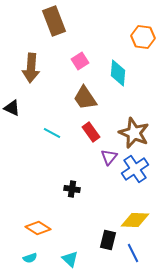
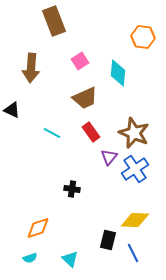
brown trapezoid: rotated 80 degrees counterclockwise
black triangle: moved 2 px down
orange diamond: rotated 50 degrees counterclockwise
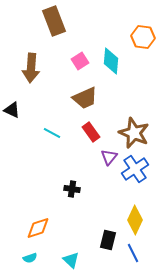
cyan diamond: moved 7 px left, 12 px up
yellow diamond: rotated 68 degrees counterclockwise
cyan triangle: moved 1 px right, 1 px down
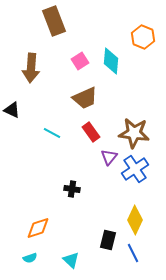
orange hexagon: rotated 15 degrees clockwise
brown star: rotated 16 degrees counterclockwise
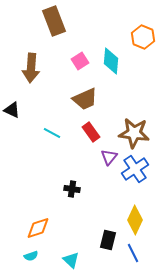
brown trapezoid: moved 1 px down
cyan semicircle: moved 1 px right, 2 px up
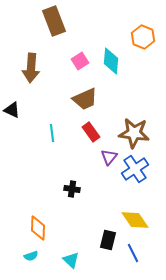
cyan line: rotated 54 degrees clockwise
yellow diamond: rotated 60 degrees counterclockwise
orange diamond: rotated 70 degrees counterclockwise
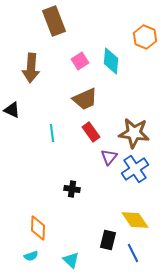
orange hexagon: moved 2 px right
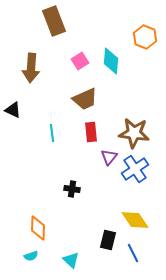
black triangle: moved 1 px right
red rectangle: rotated 30 degrees clockwise
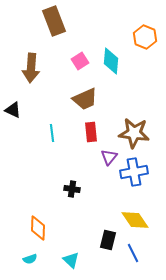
blue cross: moved 1 px left, 3 px down; rotated 24 degrees clockwise
cyan semicircle: moved 1 px left, 3 px down
